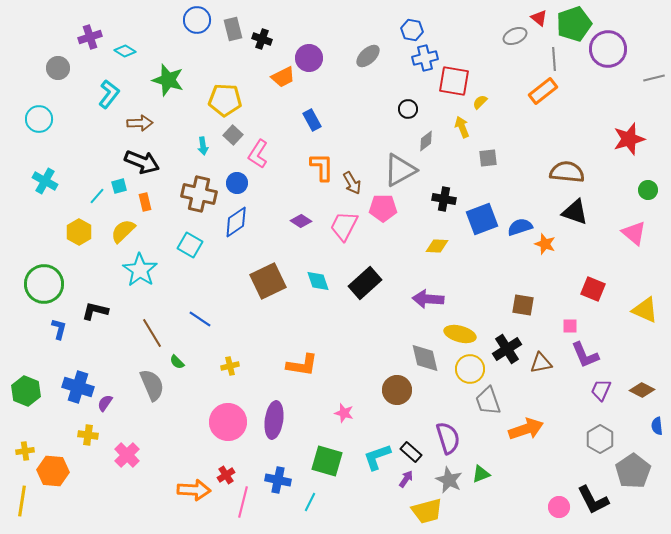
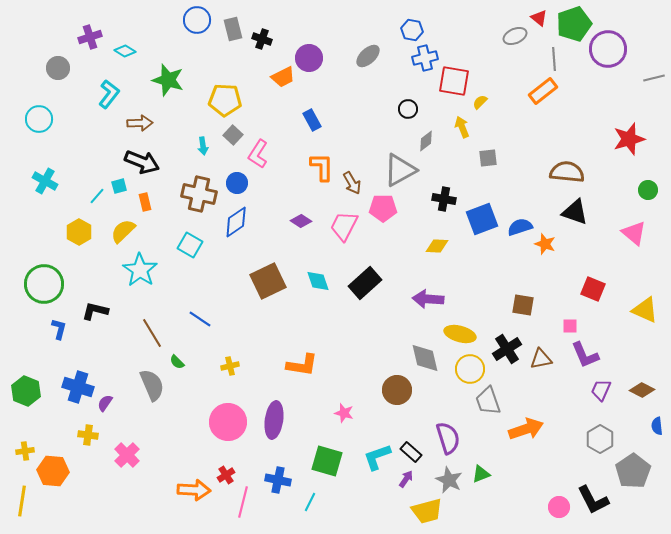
brown triangle at (541, 363): moved 4 px up
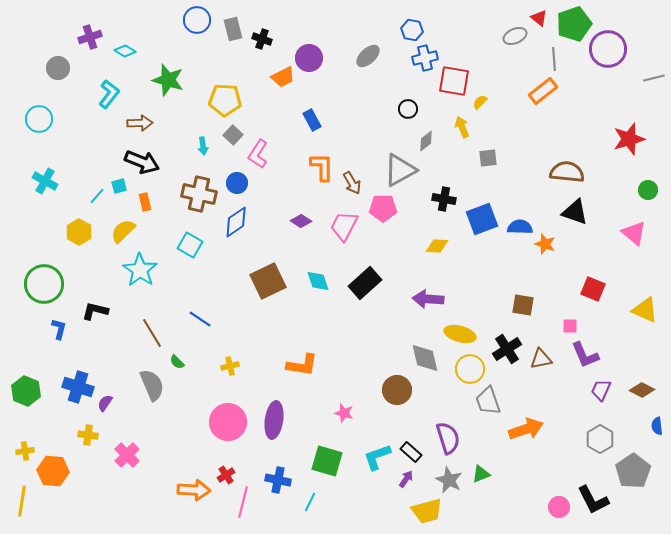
blue semicircle at (520, 227): rotated 20 degrees clockwise
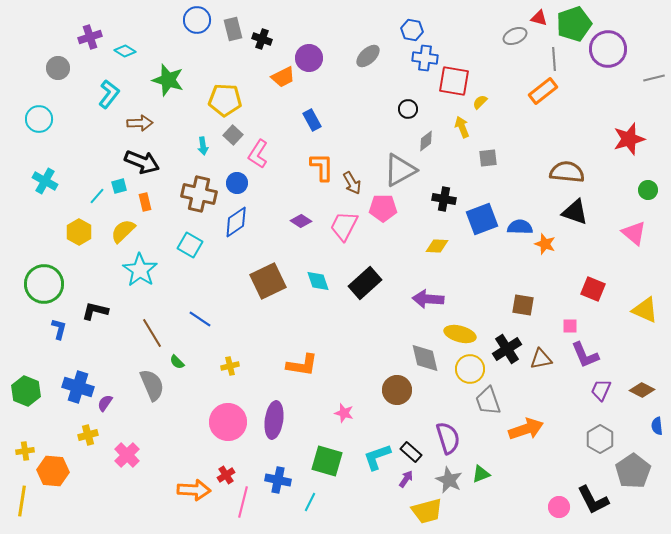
red triangle at (539, 18): rotated 24 degrees counterclockwise
blue cross at (425, 58): rotated 20 degrees clockwise
yellow cross at (88, 435): rotated 24 degrees counterclockwise
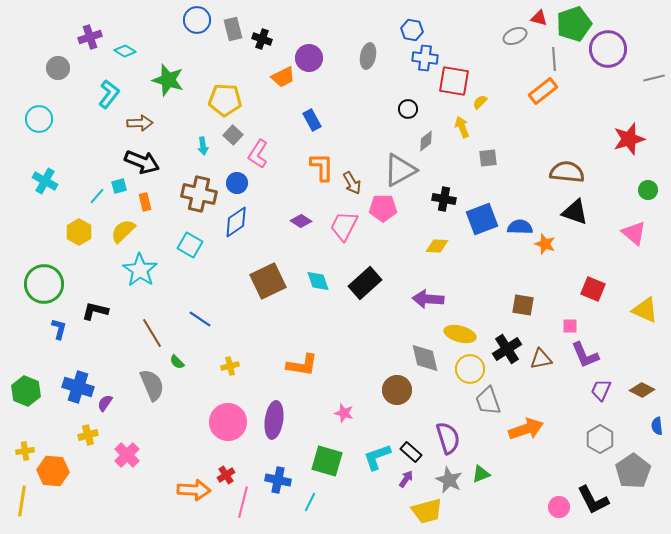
gray ellipse at (368, 56): rotated 35 degrees counterclockwise
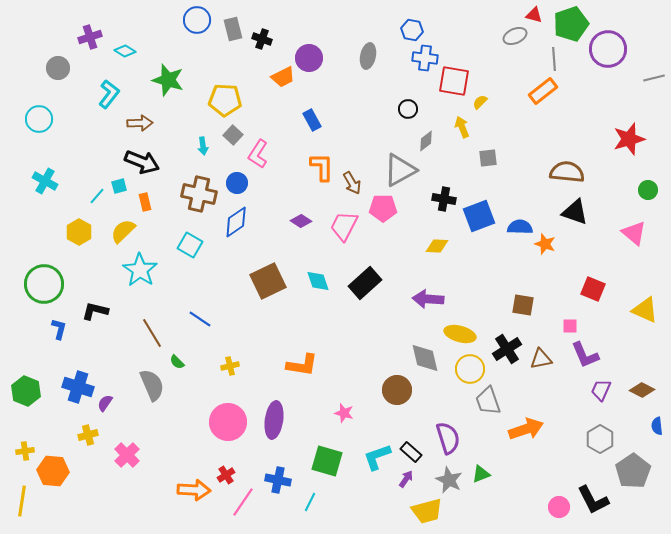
red triangle at (539, 18): moved 5 px left, 3 px up
green pentagon at (574, 24): moved 3 px left
blue square at (482, 219): moved 3 px left, 3 px up
pink line at (243, 502): rotated 20 degrees clockwise
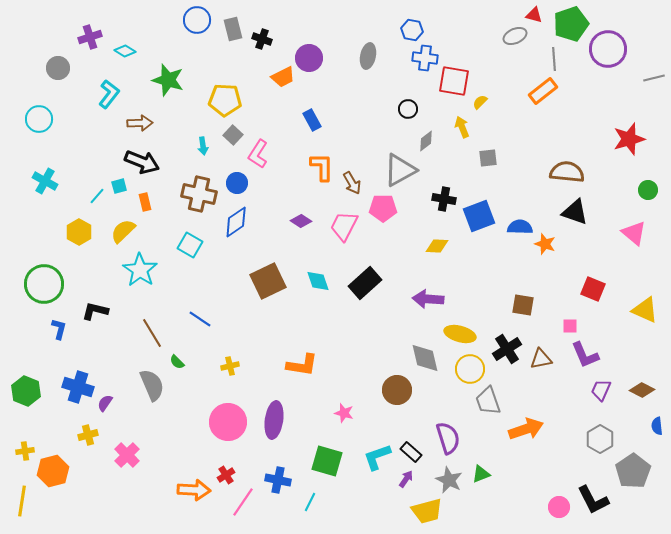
orange hexagon at (53, 471): rotated 20 degrees counterclockwise
